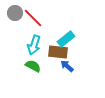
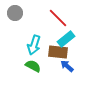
red line: moved 25 px right
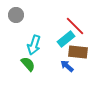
gray circle: moved 1 px right, 2 px down
red line: moved 17 px right, 8 px down
brown rectangle: moved 20 px right
green semicircle: moved 5 px left, 2 px up; rotated 21 degrees clockwise
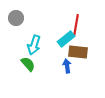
gray circle: moved 3 px down
red line: moved 1 px right, 1 px up; rotated 55 degrees clockwise
blue arrow: rotated 40 degrees clockwise
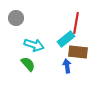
red line: moved 2 px up
cyan arrow: rotated 90 degrees counterclockwise
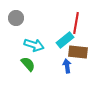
cyan rectangle: moved 1 px left, 1 px down
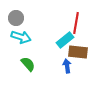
cyan arrow: moved 13 px left, 8 px up
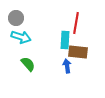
cyan rectangle: rotated 48 degrees counterclockwise
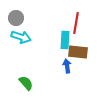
green semicircle: moved 2 px left, 19 px down
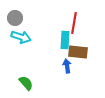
gray circle: moved 1 px left
red line: moved 2 px left
